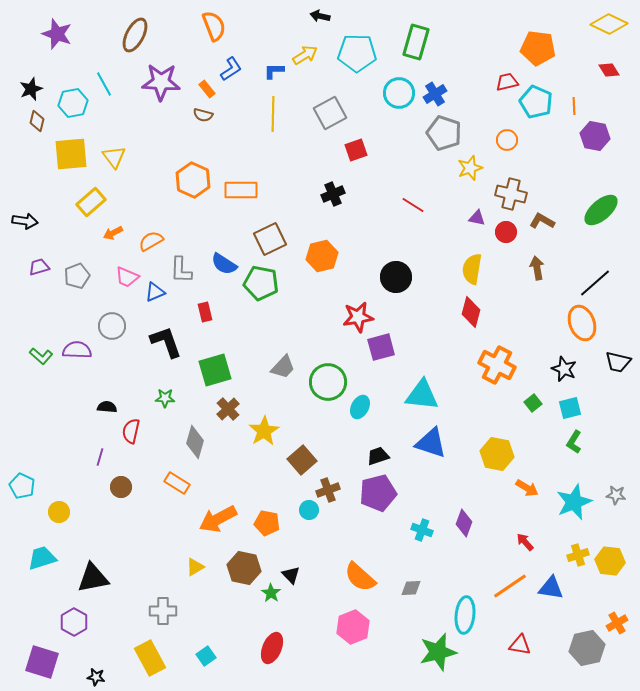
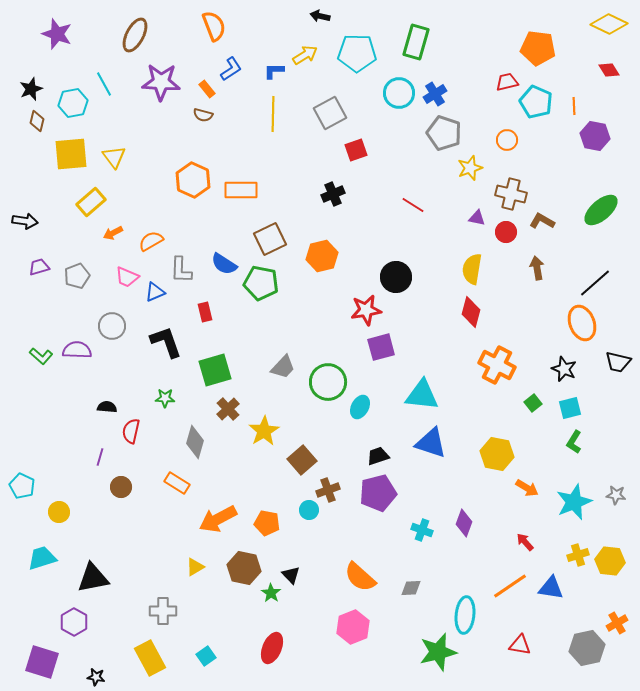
red star at (358, 317): moved 8 px right, 7 px up
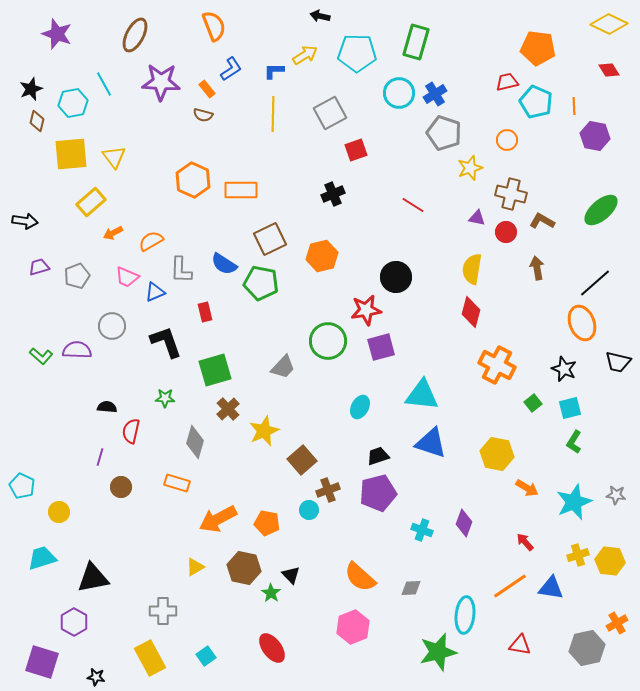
green circle at (328, 382): moved 41 px up
yellow star at (264, 431): rotated 8 degrees clockwise
orange rectangle at (177, 483): rotated 15 degrees counterclockwise
red ellipse at (272, 648): rotated 60 degrees counterclockwise
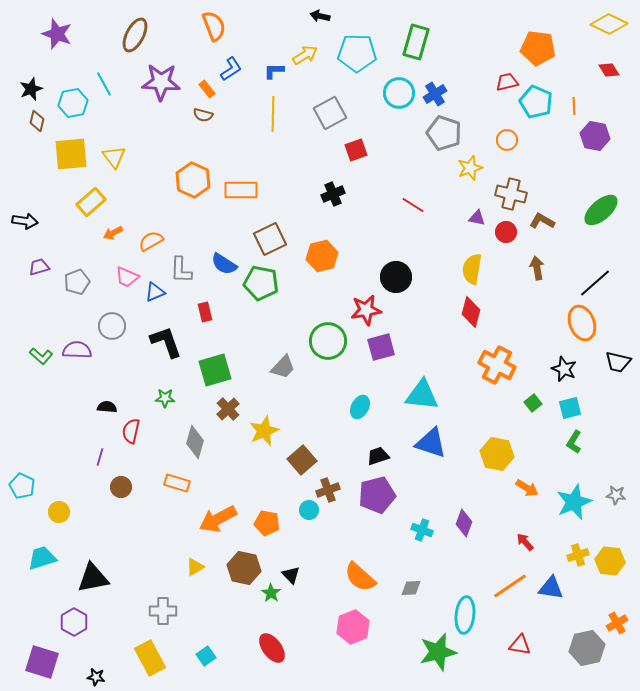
gray pentagon at (77, 276): moved 6 px down
purple pentagon at (378, 493): moved 1 px left, 2 px down
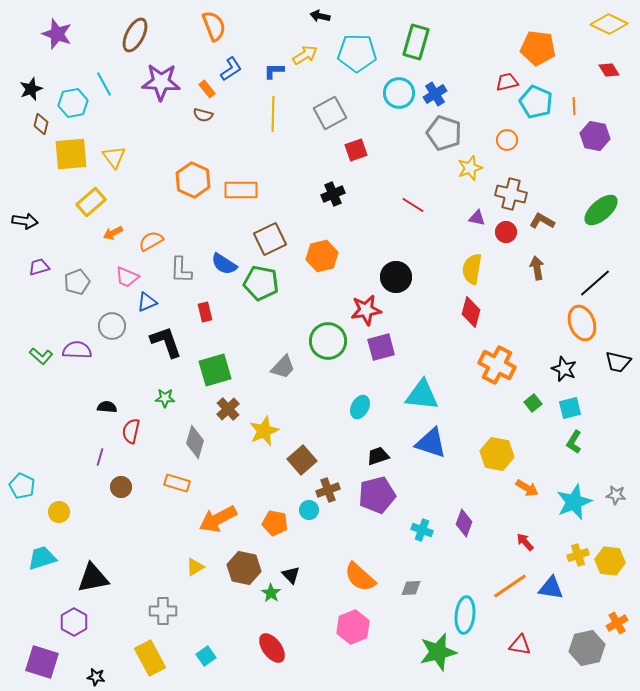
brown diamond at (37, 121): moved 4 px right, 3 px down
blue triangle at (155, 292): moved 8 px left, 10 px down
orange pentagon at (267, 523): moved 8 px right
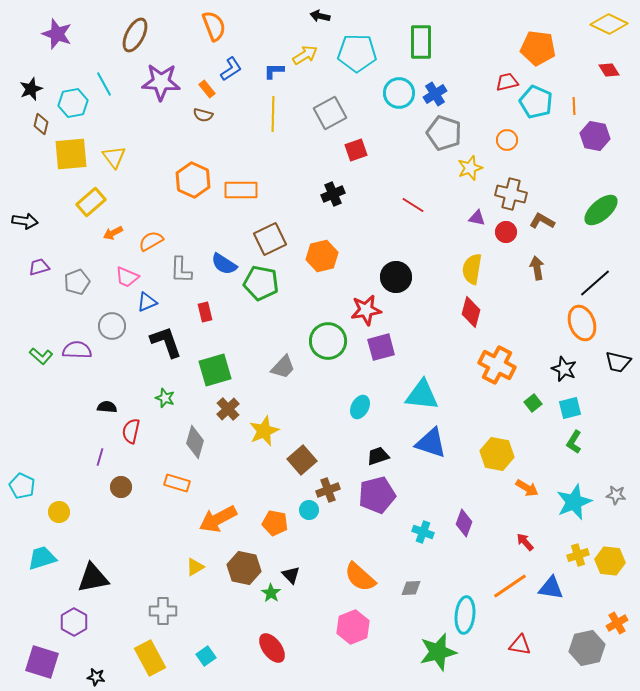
green rectangle at (416, 42): moved 5 px right; rotated 16 degrees counterclockwise
green star at (165, 398): rotated 18 degrees clockwise
cyan cross at (422, 530): moved 1 px right, 2 px down
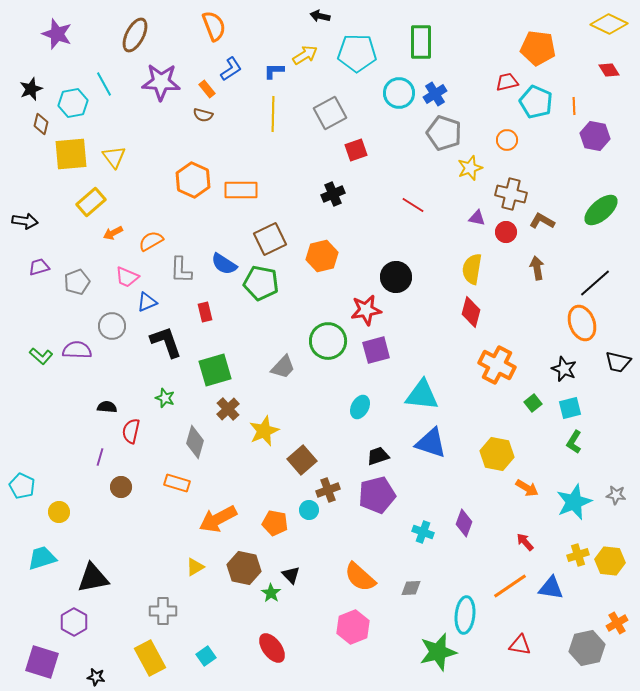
purple square at (381, 347): moved 5 px left, 3 px down
